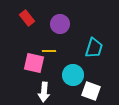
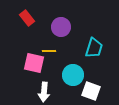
purple circle: moved 1 px right, 3 px down
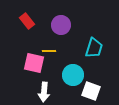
red rectangle: moved 3 px down
purple circle: moved 2 px up
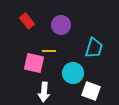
cyan circle: moved 2 px up
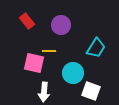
cyan trapezoid: moved 2 px right; rotated 15 degrees clockwise
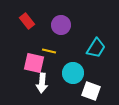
yellow line: rotated 16 degrees clockwise
white arrow: moved 2 px left, 9 px up
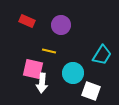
red rectangle: rotated 28 degrees counterclockwise
cyan trapezoid: moved 6 px right, 7 px down
pink square: moved 1 px left, 6 px down
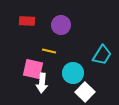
red rectangle: rotated 21 degrees counterclockwise
white square: moved 6 px left, 1 px down; rotated 24 degrees clockwise
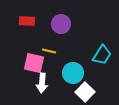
purple circle: moved 1 px up
pink square: moved 1 px right, 6 px up
